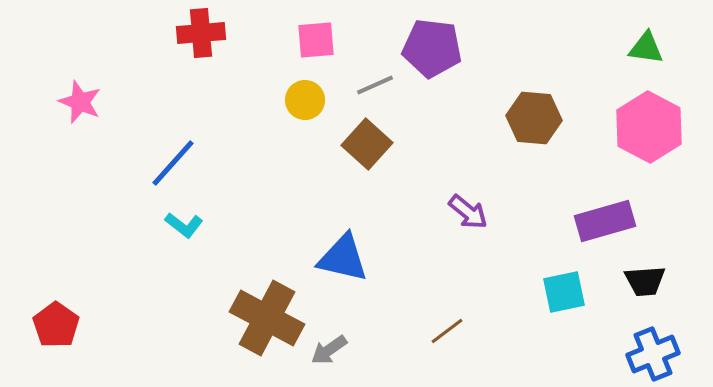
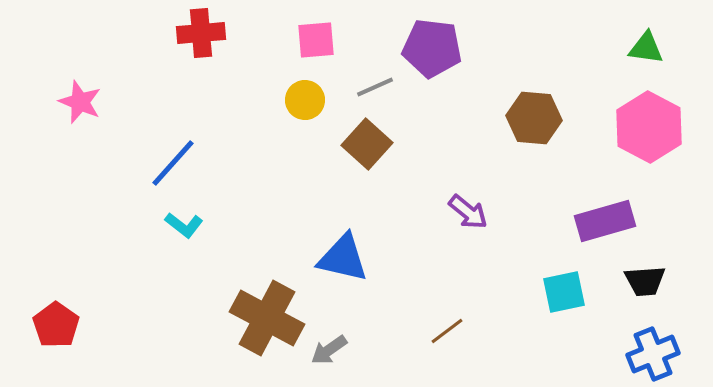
gray line: moved 2 px down
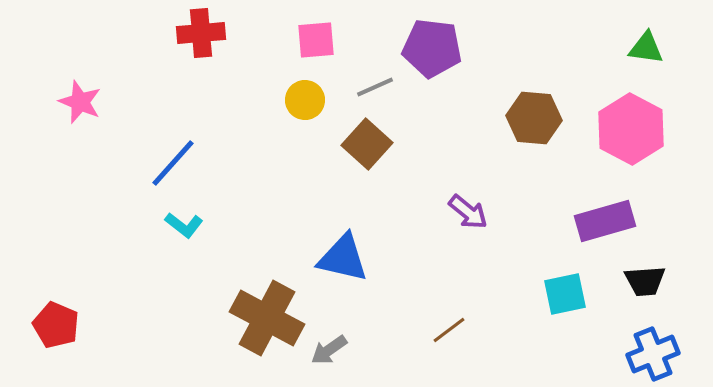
pink hexagon: moved 18 px left, 2 px down
cyan square: moved 1 px right, 2 px down
red pentagon: rotated 12 degrees counterclockwise
brown line: moved 2 px right, 1 px up
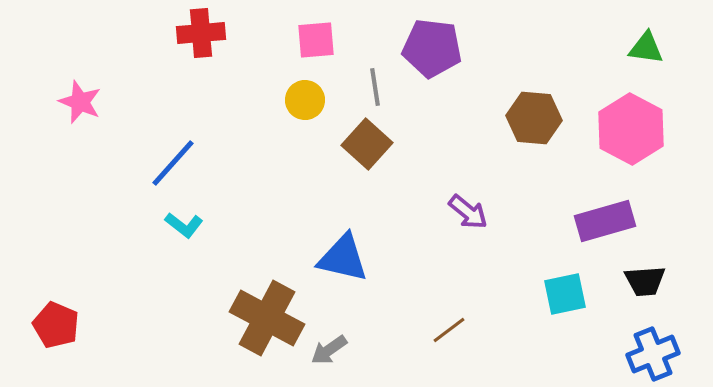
gray line: rotated 75 degrees counterclockwise
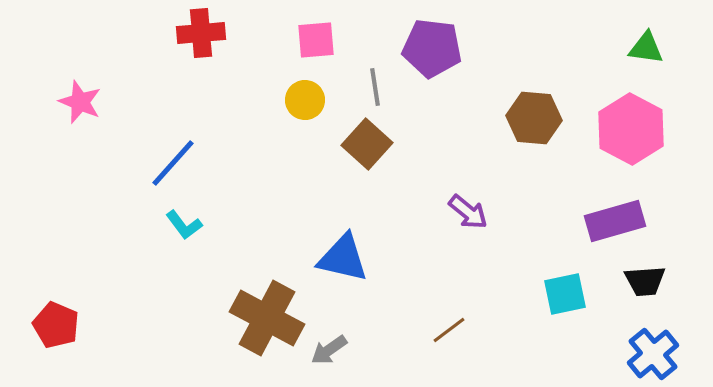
purple rectangle: moved 10 px right
cyan L-shape: rotated 15 degrees clockwise
blue cross: rotated 18 degrees counterclockwise
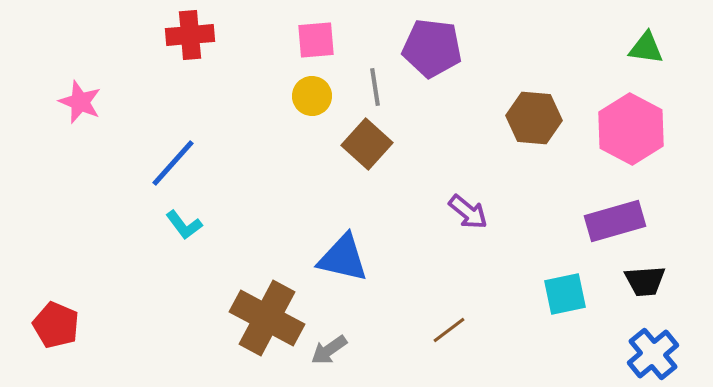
red cross: moved 11 px left, 2 px down
yellow circle: moved 7 px right, 4 px up
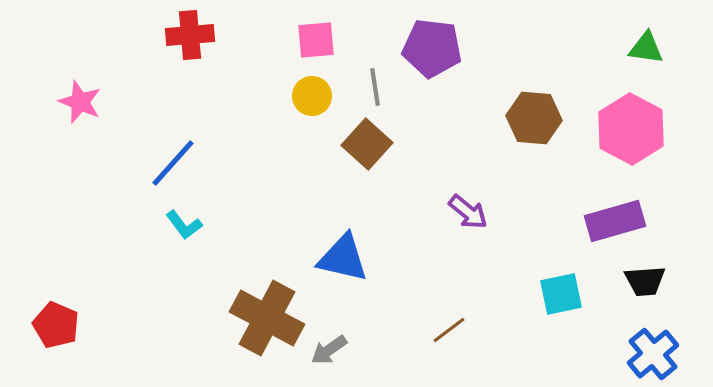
cyan square: moved 4 px left
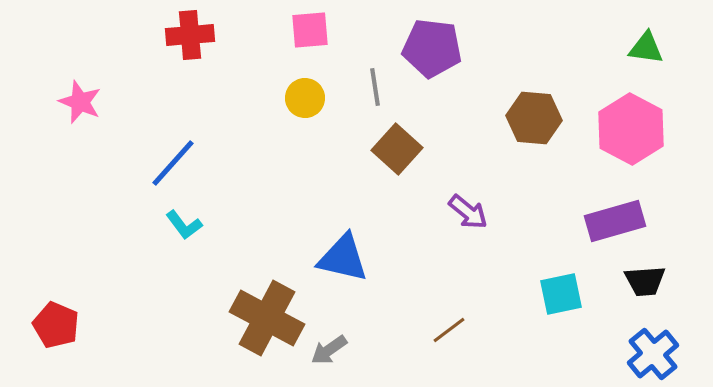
pink square: moved 6 px left, 10 px up
yellow circle: moved 7 px left, 2 px down
brown square: moved 30 px right, 5 px down
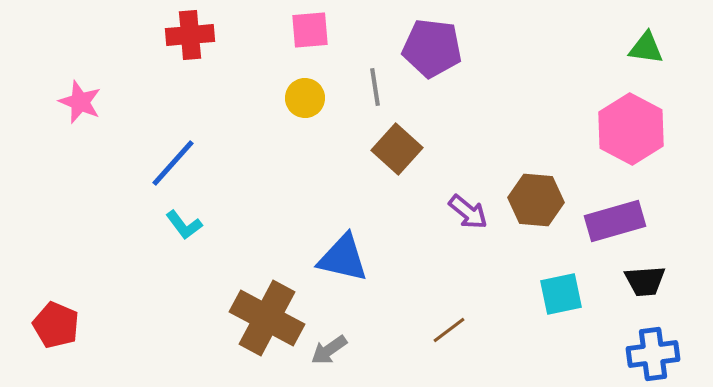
brown hexagon: moved 2 px right, 82 px down
blue cross: rotated 33 degrees clockwise
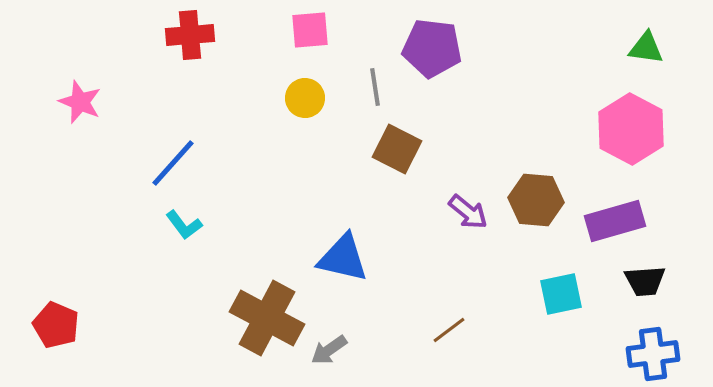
brown square: rotated 15 degrees counterclockwise
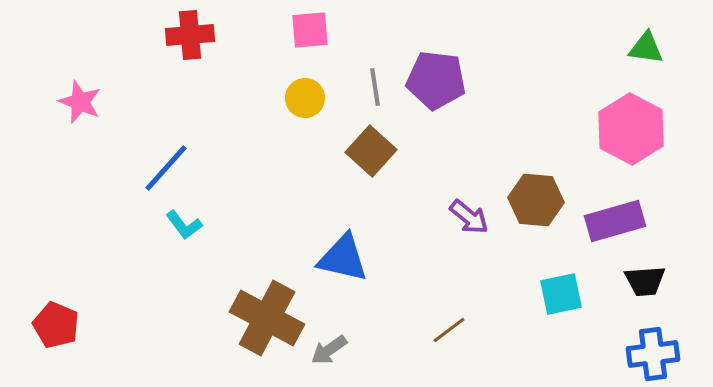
purple pentagon: moved 4 px right, 32 px down
brown square: moved 26 px left, 2 px down; rotated 15 degrees clockwise
blue line: moved 7 px left, 5 px down
purple arrow: moved 1 px right, 5 px down
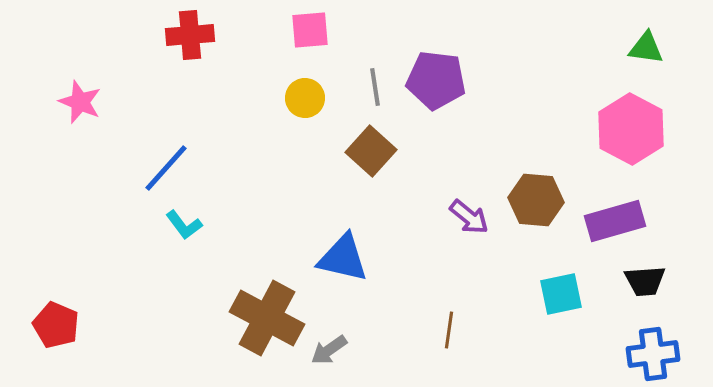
brown line: rotated 45 degrees counterclockwise
